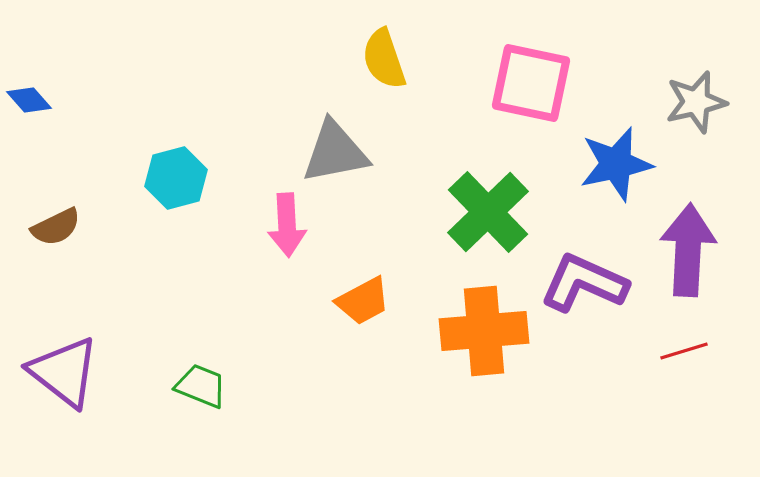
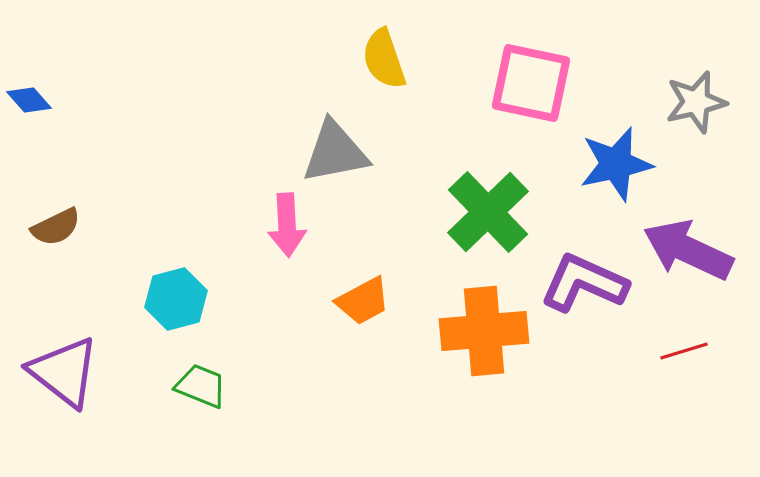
cyan hexagon: moved 121 px down
purple arrow: rotated 68 degrees counterclockwise
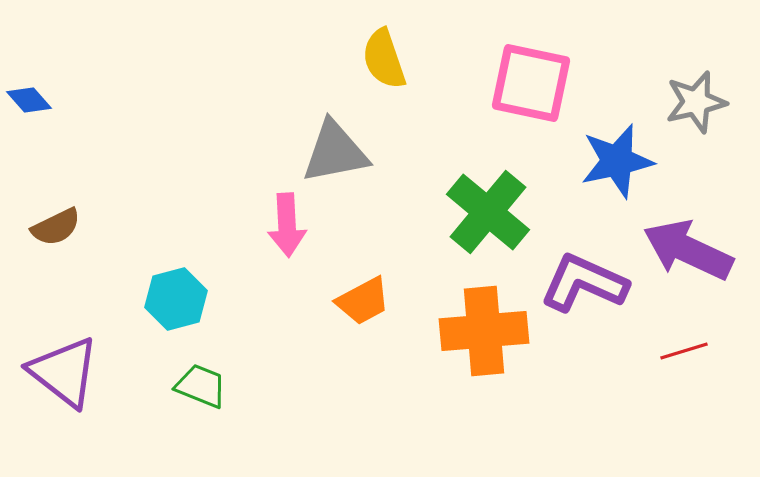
blue star: moved 1 px right, 3 px up
green cross: rotated 6 degrees counterclockwise
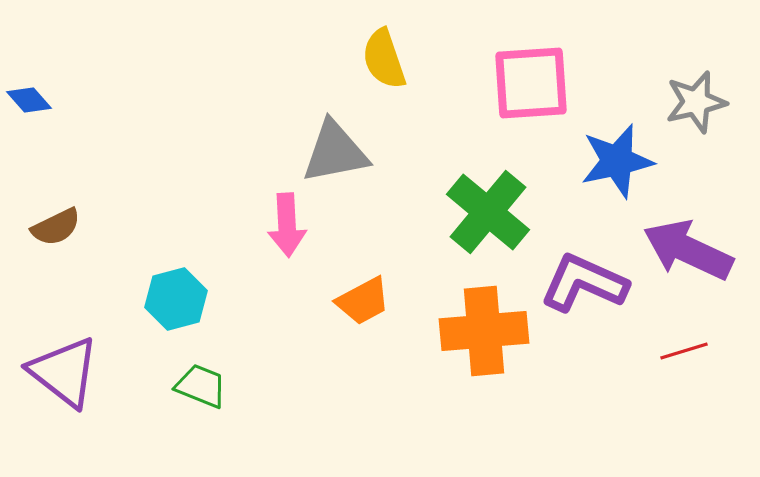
pink square: rotated 16 degrees counterclockwise
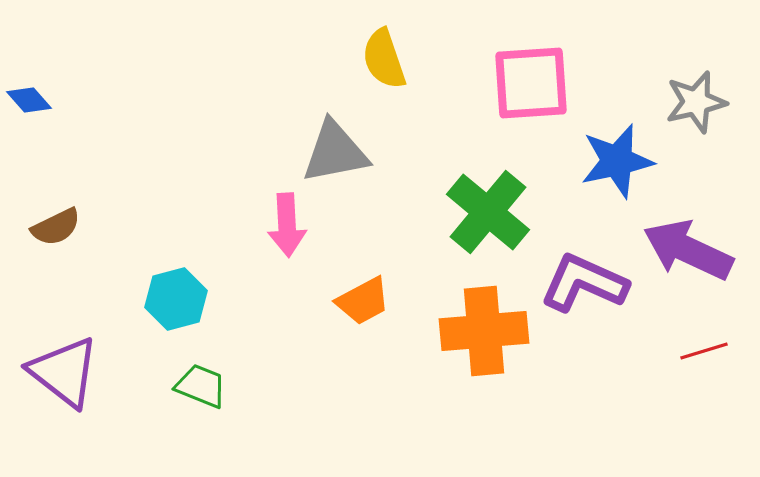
red line: moved 20 px right
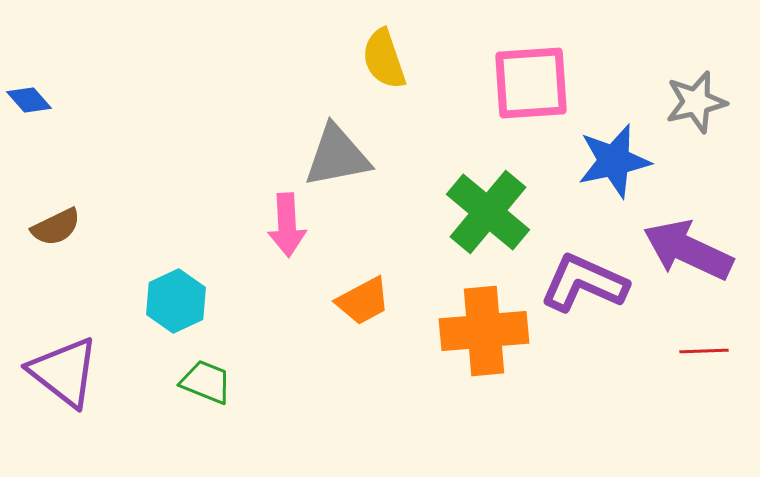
gray triangle: moved 2 px right, 4 px down
blue star: moved 3 px left
cyan hexagon: moved 2 px down; rotated 10 degrees counterclockwise
red line: rotated 15 degrees clockwise
green trapezoid: moved 5 px right, 4 px up
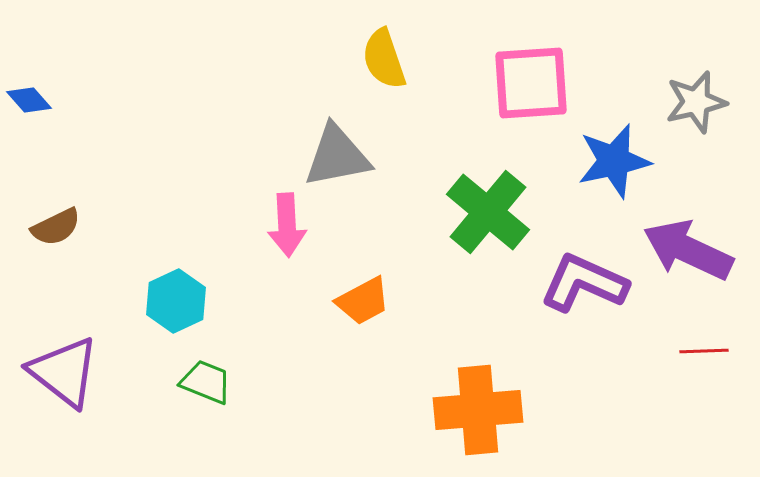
orange cross: moved 6 px left, 79 px down
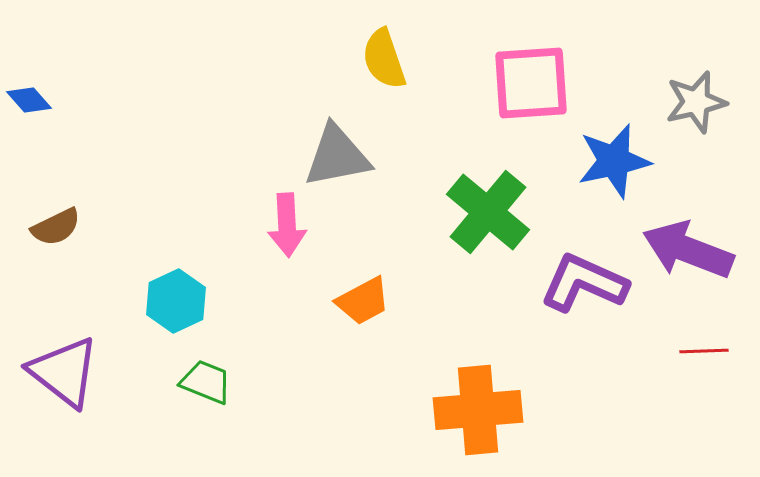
purple arrow: rotated 4 degrees counterclockwise
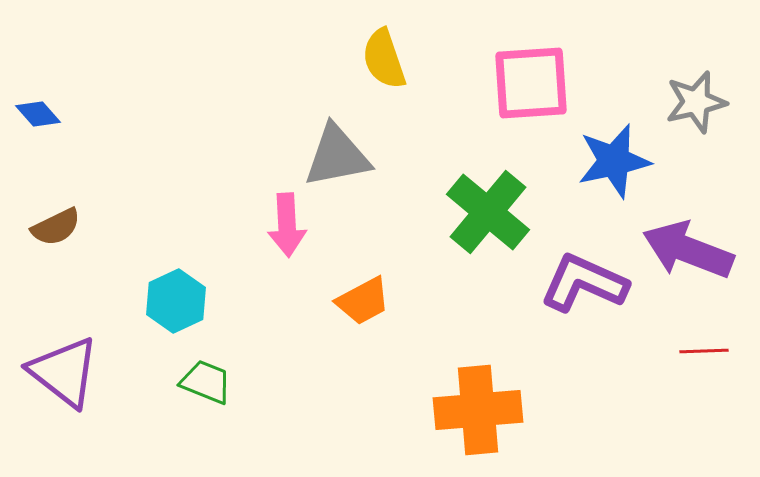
blue diamond: moved 9 px right, 14 px down
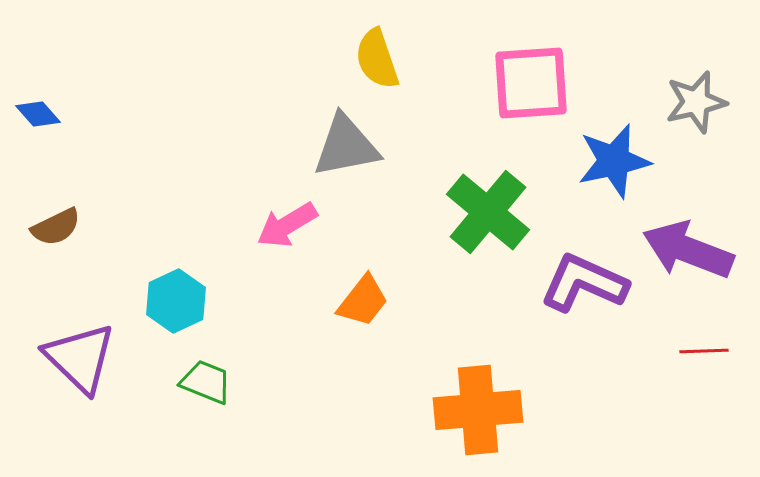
yellow semicircle: moved 7 px left
gray triangle: moved 9 px right, 10 px up
pink arrow: rotated 62 degrees clockwise
orange trapezoid: rotated 24 degrees counterclockwise
purple triangle: moved 16 px right, 14 px up; rotated 6 degrees clockwise
